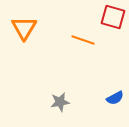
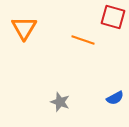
gray star: rotated 30 degrees clockwise
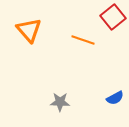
red square: rotated 35 degrees clockwise
orange triangle: moved 5 px right, 2 px down; rotated 12 degrees counterclockwise
gray star: rotated 18 degrees counterclockwise
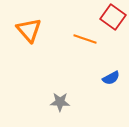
red square: rotated 15 degrees counterclockwise
orange line: moved 2 px right, 1 px up
blue semicircle: moved 4 px left, 20 px up
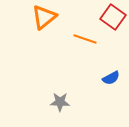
orange triangle: moved 15 px right, 13 px up; rotated 32 degrees clockwise
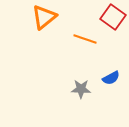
gray star: moved 21 px right, 13 px up
